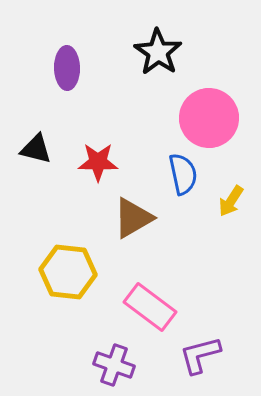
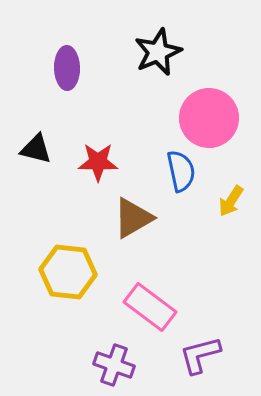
black star: rotated 15 degrees clockwise
blue semicircle: moved 2 px left, 3 px up
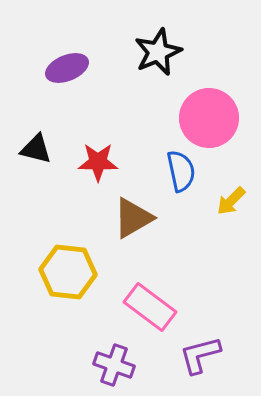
purple ellipse: rotated 69 degrees clockwise
yellow arrow: rotated 12 degrees clockwise
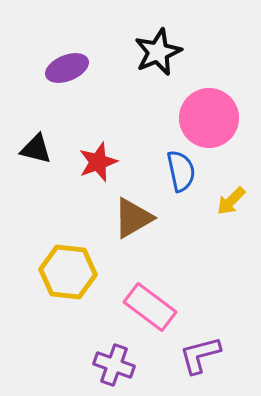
red star: rotated 21 degrees counterclockwise
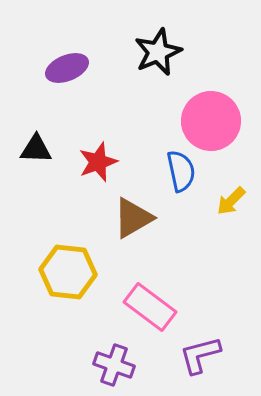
pink circle: moved 2 px right, 3 px down
black triangle: rotated 12 degrees counterclockwise
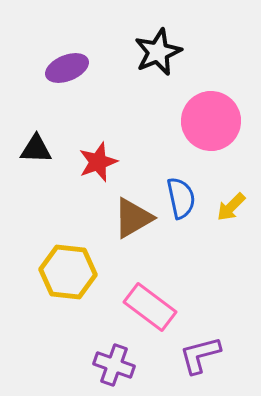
blue semicircle: moved 27 px down
yellow arrow: moved 6 px down
